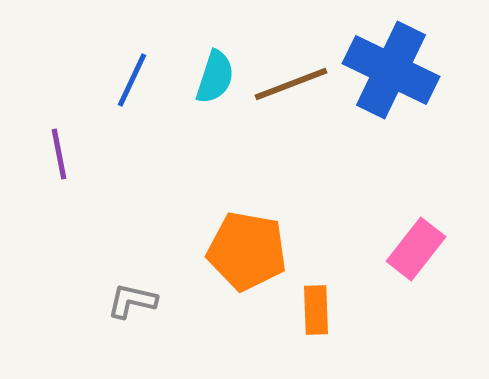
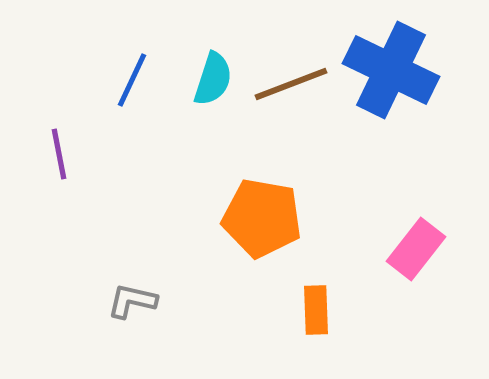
cyan semicircle: moved 2 px left, 2 px down
orange pentagon: moved 15 px right, 33 px up
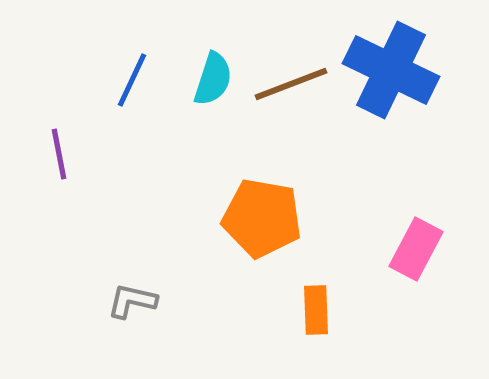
pink rectangle: rotated 10 degrees counterclockwise
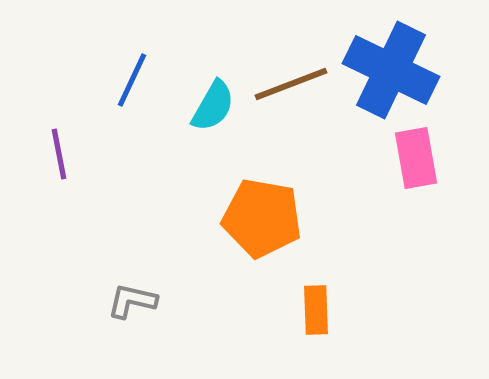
cyan semicircle: moved 27 px down; rotated 12 degrees clockwise
pink rectangle: moved 91 px up; rotated 38 degrees counterclockwise
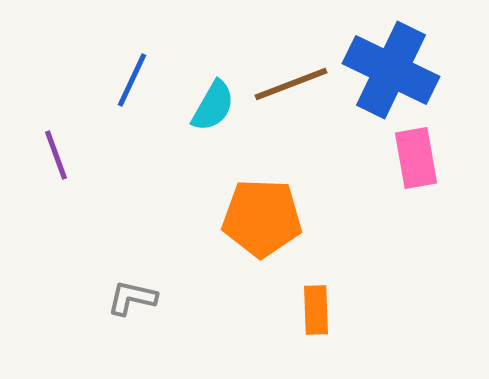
purple line: moved 3 px left, 1 px down; rotated 9 degrees counterclockwise
orange pentagon: rotated 8 degrees counterclockwise
gray L-shape: moved 3 px up
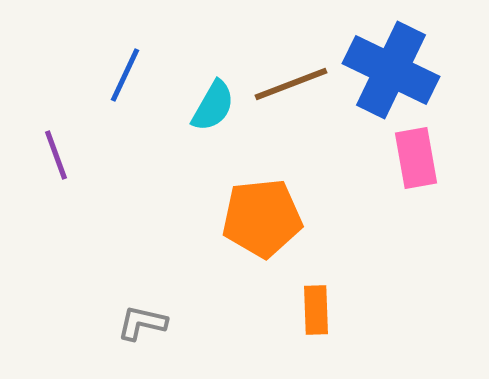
blue line: moved 7 px left, 5 px up
orange pentagon: rotated 8 degrees counterclockwise
gray L-shape: moved 10 px right, 25 px down
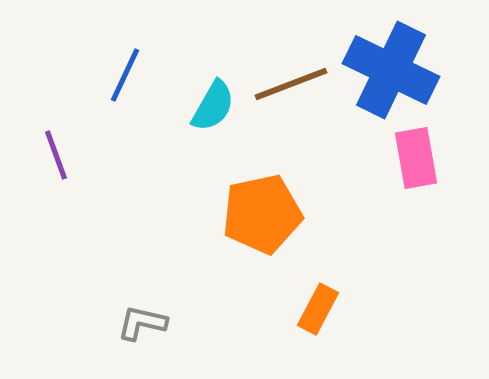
orange pentagon: moved 4 px up; rotated 6 degrees counterclockwise
orange rectangle: moved 2 px right, 1 px up; rotated 30 degrees clockwise
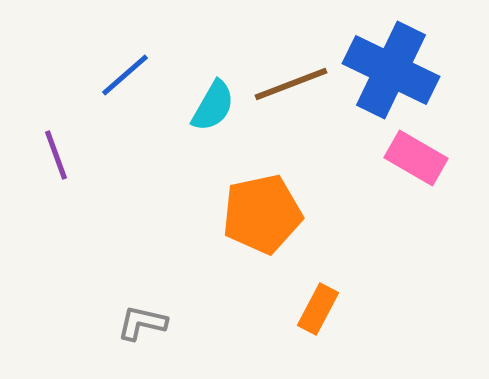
blue line: rotated 24 degrees clockwise
pink rectangle: rotated 50 degrees counterclockwise
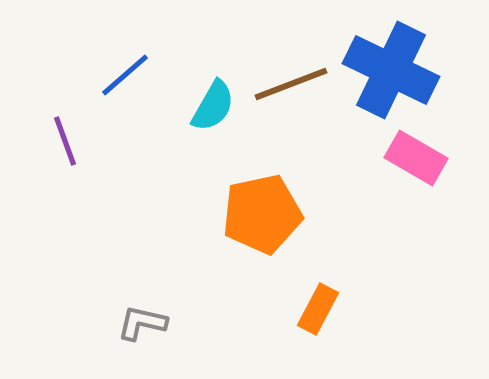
purple line: moved 9 px right, 14 px up
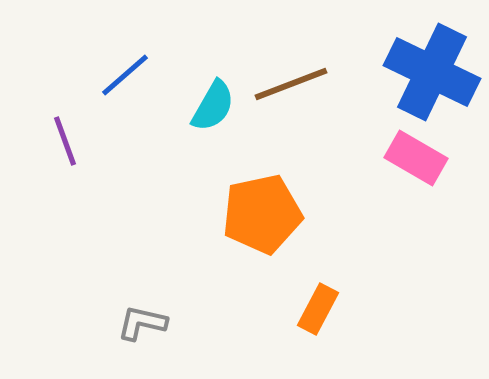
blue cross: moved 41 px right, 2 px down
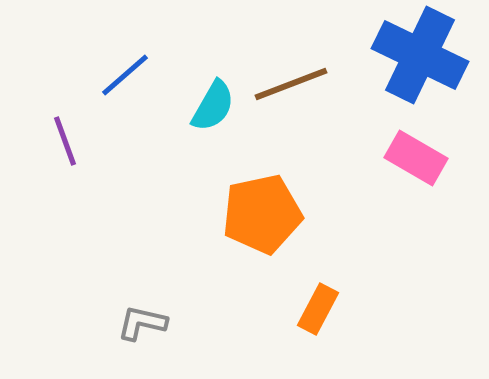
blue cross: moved 12 px left, 17 px up
